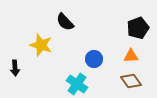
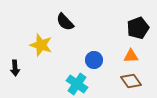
blue circle: moved 1 px down
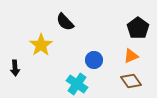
black pentagon: rotated 15 degrees counterclockwise
yellow star: rotated 20 degrees clockwise
orange triangle: rotated 21 degrees counterclockwise
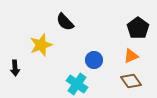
yellow star: rotated 15 degrees clockwise
